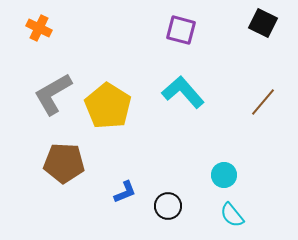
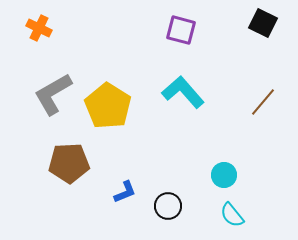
brown pentagon: moved 5 px right; rotated 6 degrees counterclockwise
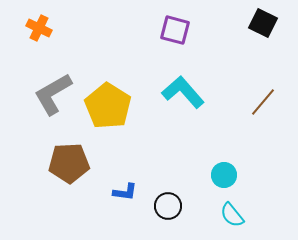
purple square: moved 6 px left
blue L-shape: rotated 30 degrees clockwise
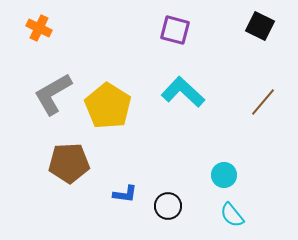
black square: moved 3 px left, 3 px down
cyan L-shape: rotated 6 degrees counterclockwise
blue L-shape: moved 2 px down
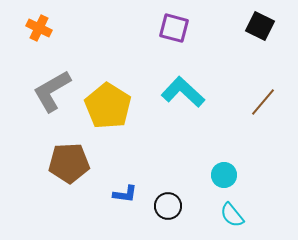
purple square: moved 1 px left, 2 px up
gray L-shape: moved 1 px left, 3 px up
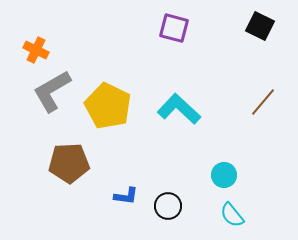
orange cross: moved 3 px left, 22 px down
cyan L-shape: moved 4 px left, 17 px down
yellow pentagon: rotated 6 degrees counterclockwise
blue L-shape: moved 1 px right, 2 px down
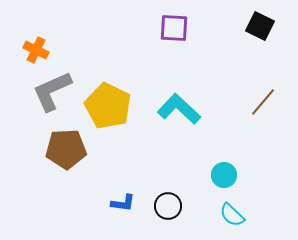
purple square: rotated 12 degrees counterclockwise
gray L-shape: rotated 6 degrees clockwise
brown pentagon: moved 3 px left, 14 px up
blue L-shape: moved 3 px left, 7 px down
cyan semicircle: rotated 8 degrees counterclockwise
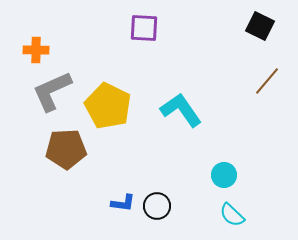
purple square: moved 30 px left
orange cross: rotated 25 degrees counterclockwise
brown line: moved 4 px right, 21 px up
cyan L-shape: moved 2 px right, 1 px down; rotated 12 degrees clockwise
black circle: moved 11 px left
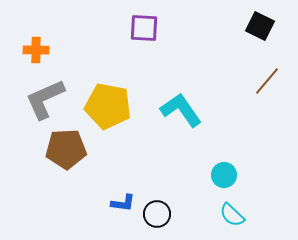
gray L-shape: moved 7 px left, 8 px down
yellow pentagon: rotated 15 degrees counterclockwise
black circle: moved 8 px down
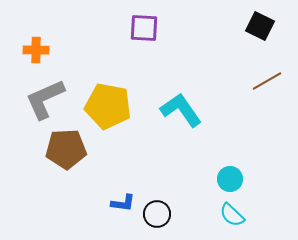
brown line: rotated 20 degrees clockwise
cyan circle: moved 6 px right, 4 px down
